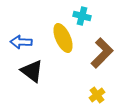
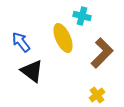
blue arrow: rotated 50 degrees clockwise
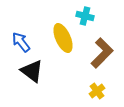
cyan cross: moved 3 px right
yellow cross: moved 4 px up
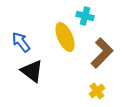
yellow ellipse: moved 2 px right, 1 px up
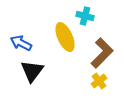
blue arrow: moved 1 px down; rotated 25 degrees counterclockwise
black triangle: rotated 30 degrees clockwise
yellow cross: moved 2 px right, 10 px up
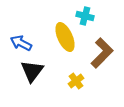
yellow cross: moved 23 px left
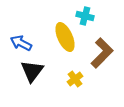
yellow cross: moved 1 px left, 2 px up
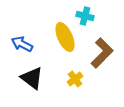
blue arrow: moved 1 px right, 1 px down
black triangle: moved 7 px down; rotated 30 degrees counterclockwise
